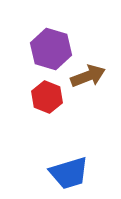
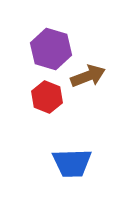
blue trapezoid: moved 3 px right, 10 px up; rotated 15 degrees clockwise
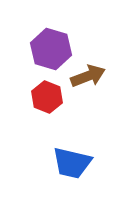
blue trapezoid: rotated 15 degrees clockwise
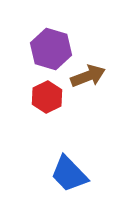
red hexagon: rotated 12 degrees clockwise
blue trapezoid: moved 3 px left, 11 px down; rotated 33 degrees clockwise
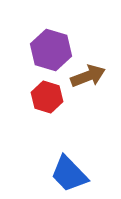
purple hexagon: moved 1 px down
red hexagon: rotated 16 degrees counterclockwise
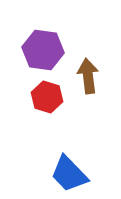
purple hexagon: moved 8 px left; rotated 9 degrees counterclockwise
brown arrow: rotated 76 degrees counterclockwise
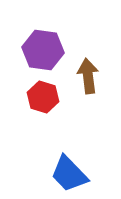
red hexagon: moved 4 px left
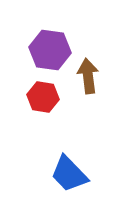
purple hexagon: moved 7 px right
red hexagon: rotated 8 degrees counterclockwise
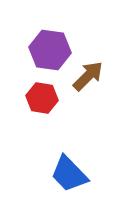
brown arrow: rotated 52 degrees clockwise
red hexagon: moved 1 px left, 1 px down
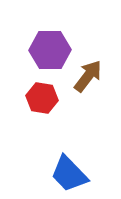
purple hexagon: rotated 9 degrees counterclockwise
brown arrow: rotated 8 degrees counterclockwise
